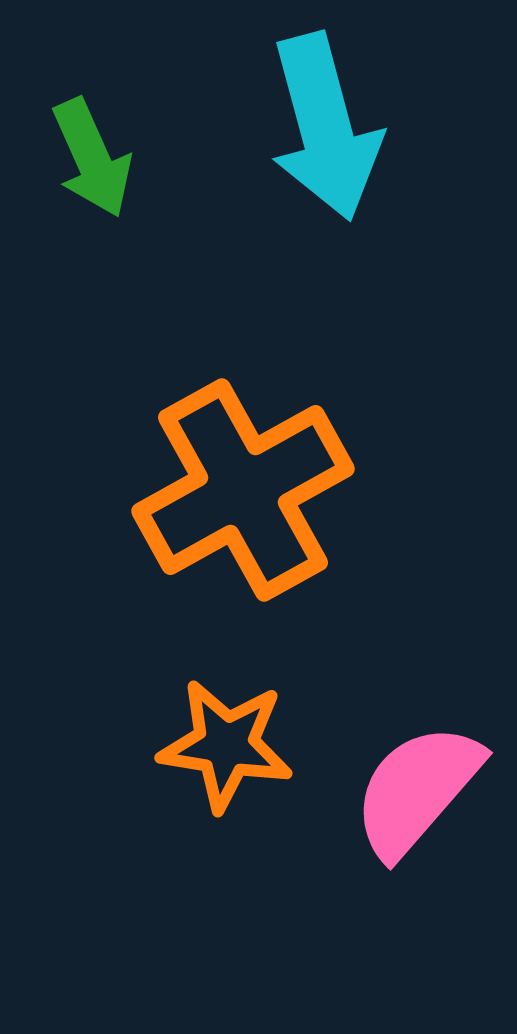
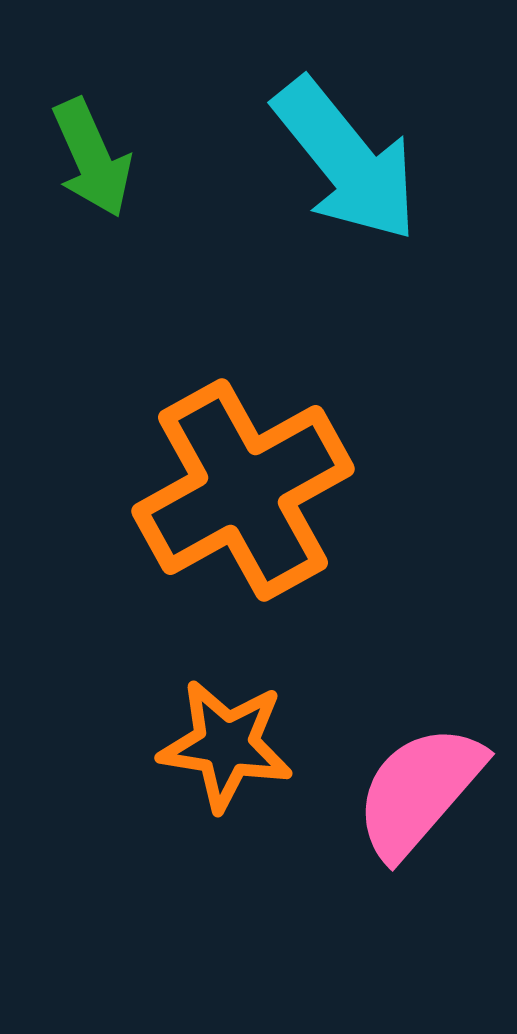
cyan arrow: moved 21 px right, 33 px down; rotated 24 degrees counterclockwise
pink semicircle: moved 2 px right, 1 px down
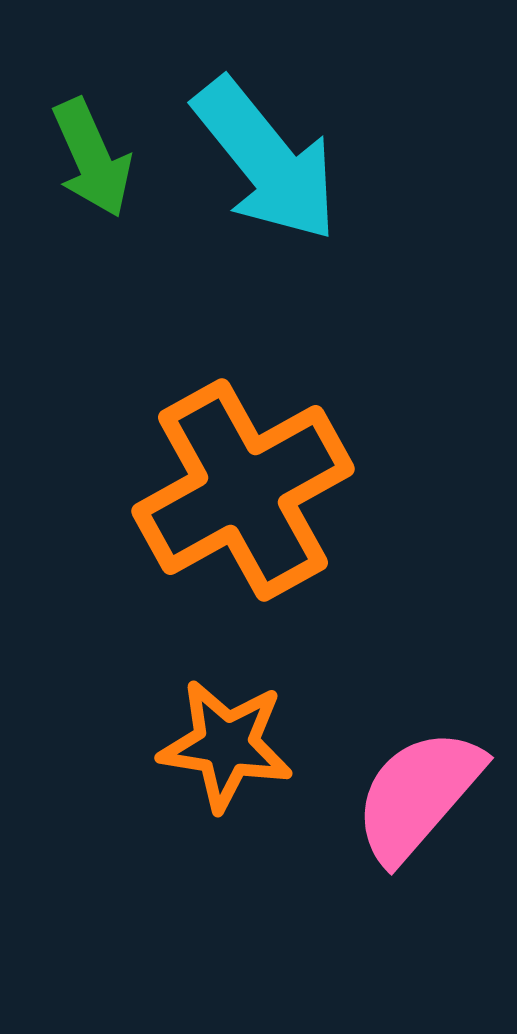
cyan arrow: moved 80 px left
pink semicircle: moved 1 px left, 4 px down
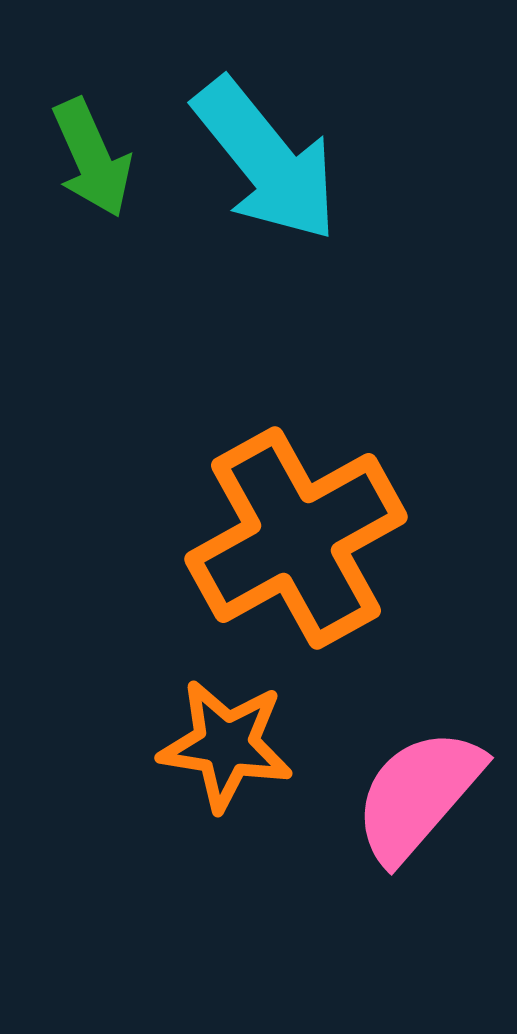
orange cross: moved 53 px right, 48 px down
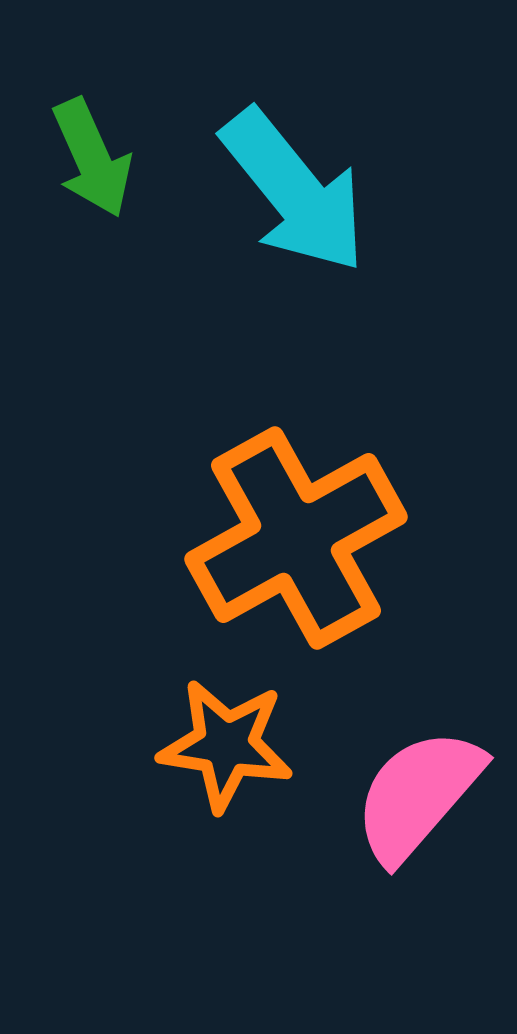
cyan arrow: moved 28 px right, 31 px down
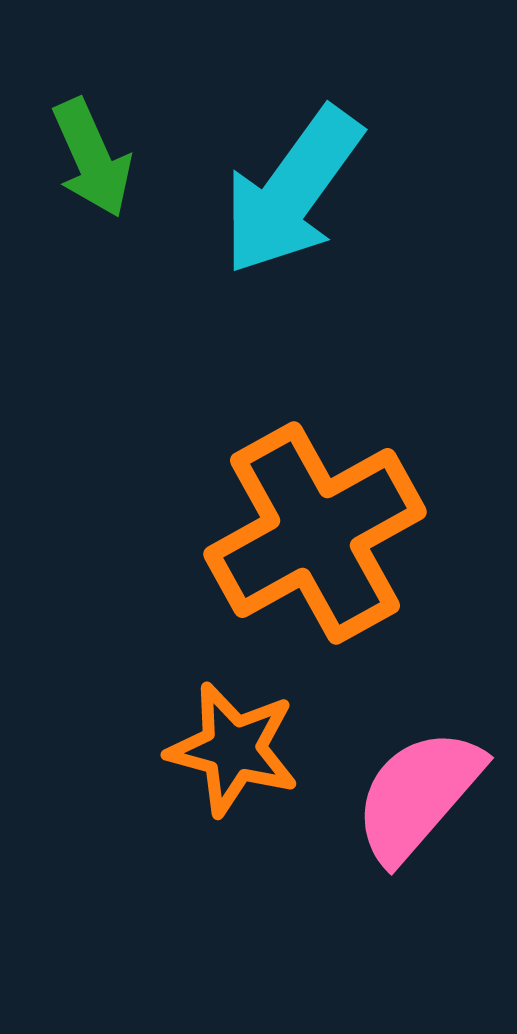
cyan arrow: moved 2 px left; rotated 75 degrees clockwise
orange cross: moved 19 px right, 5 px up
orange star: moved 7 px right, 4 px down; rotated 6 degrees clockwise
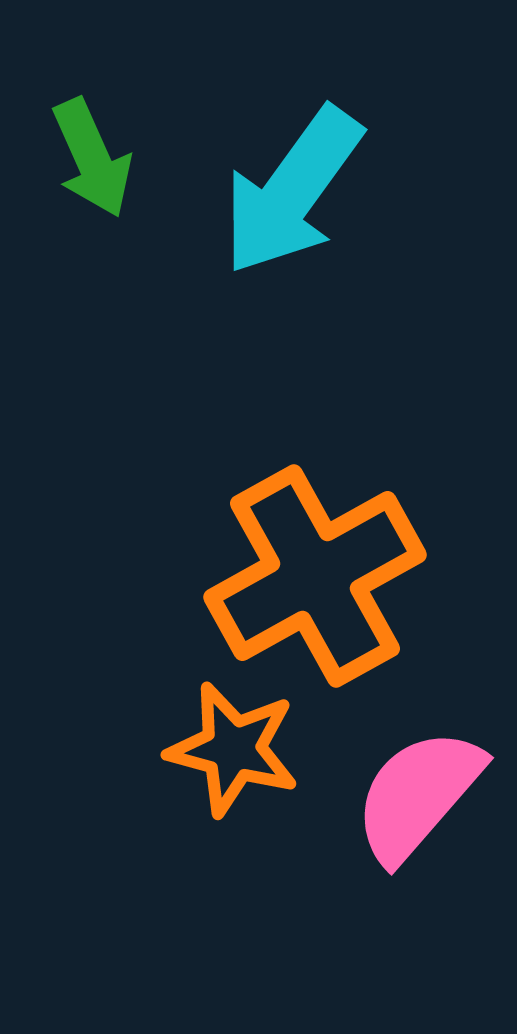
orange cross: moved 43 px down
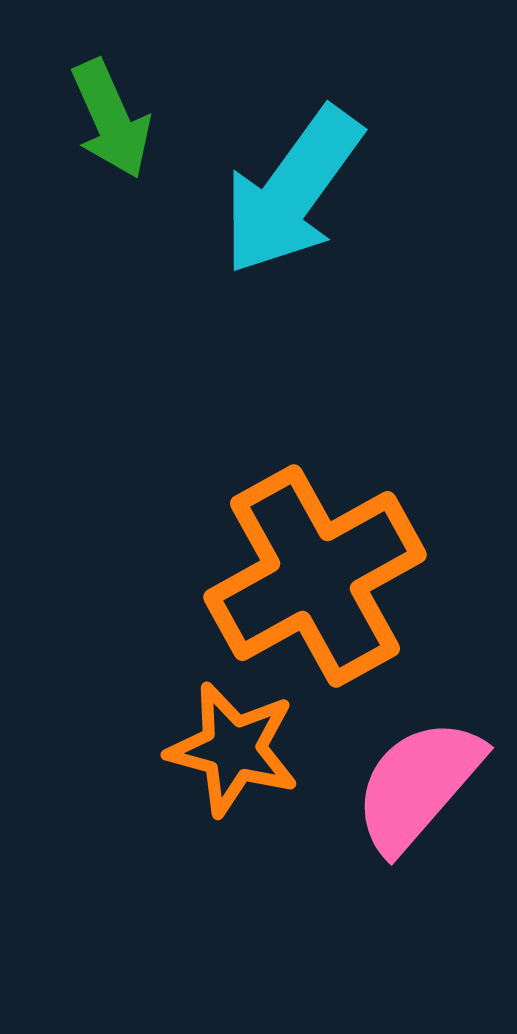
green arrow: moved 19 px right, 39 px up
pink semicircle: moved 10 px up
